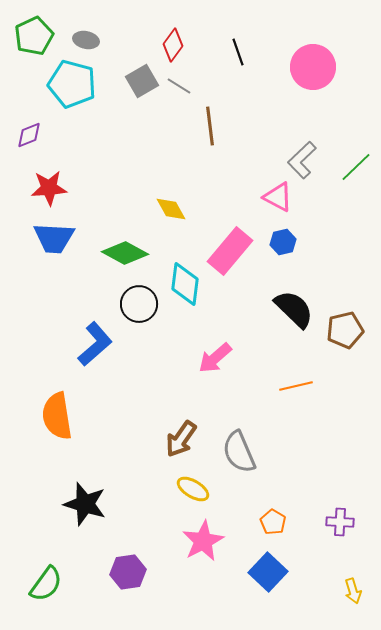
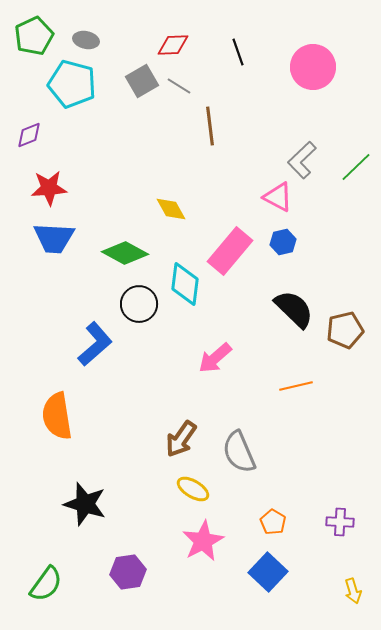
red diamond: rotated 52 degrees clockwise
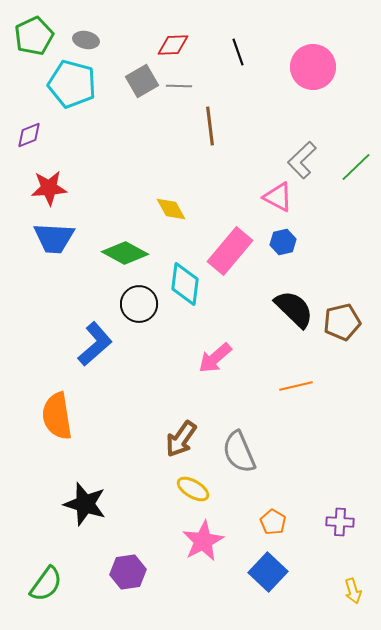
gray line: rotated 30 degrees counterclockwise
brown pentagon: moved 3 px left, 8 px up
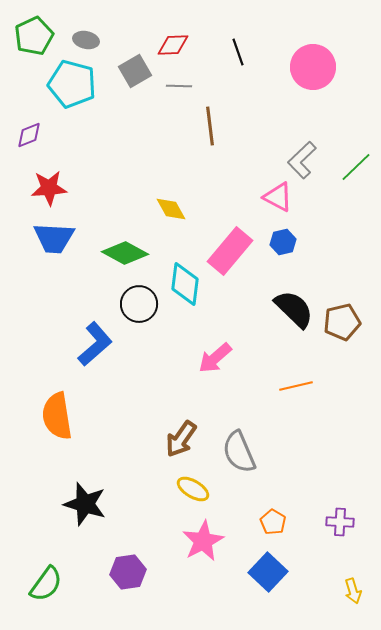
gray square: moved 7 px left, 10 px up
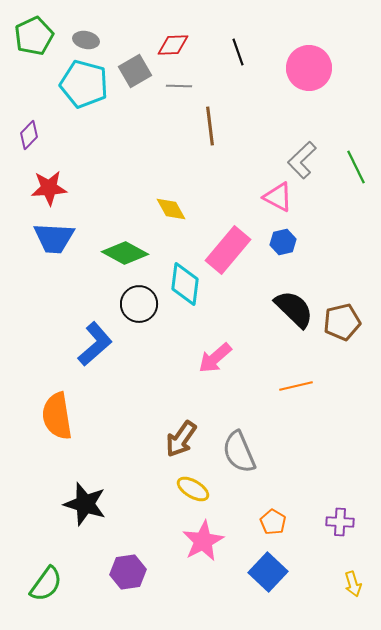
pink circle: moved 4 px left, 1 px down
cyan pentagon: moved 12 px right
purple diamond: rotated 24 degrees counterclockwise
green line: rotated 72 degrees counterclockwise
pink rectangle: moved 2 px left, 1 px up
yellow arrow: moved 7 px up
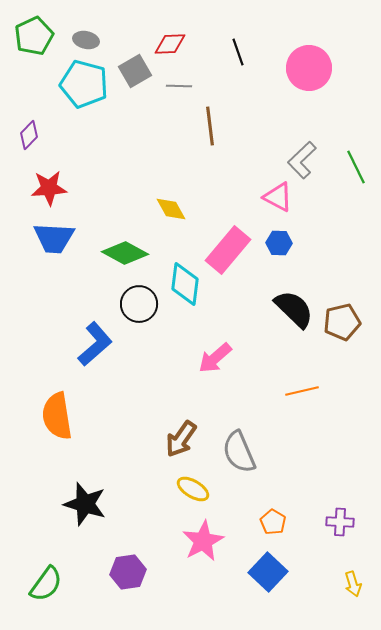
red diamond: moved 3 px left, 1 px up
blue hexagon: moved 4 px left, 1 px down; rotated 15 degrees clockwise
orange line: moved 6 px right, 5 px down
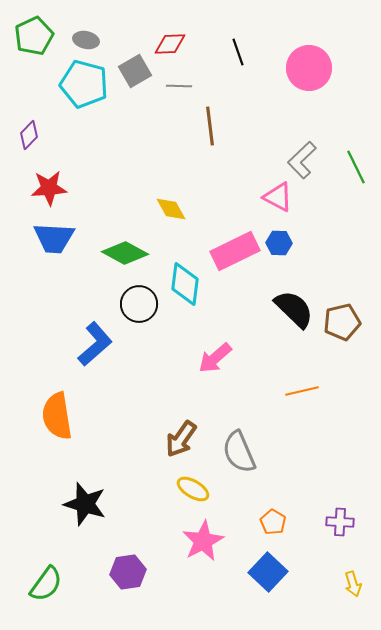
pink rectangle: moved 7 px right, 1 px down; rotated 24 degrees clockwise
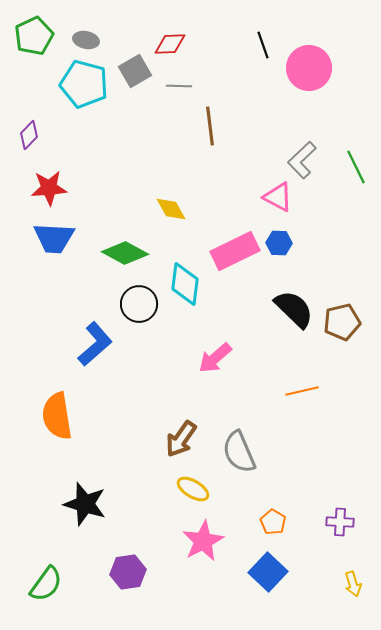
black line: moved 25 px right, 7 px up
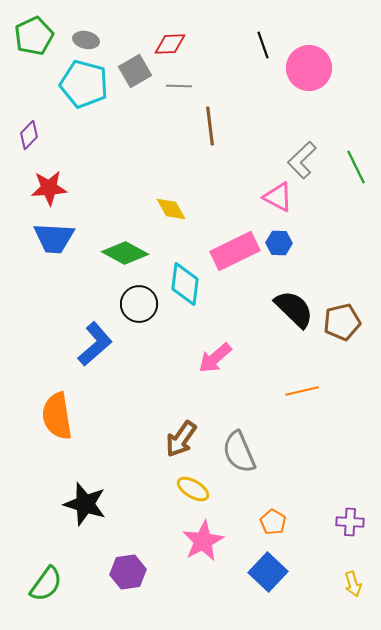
purple cross: moved 10 px right
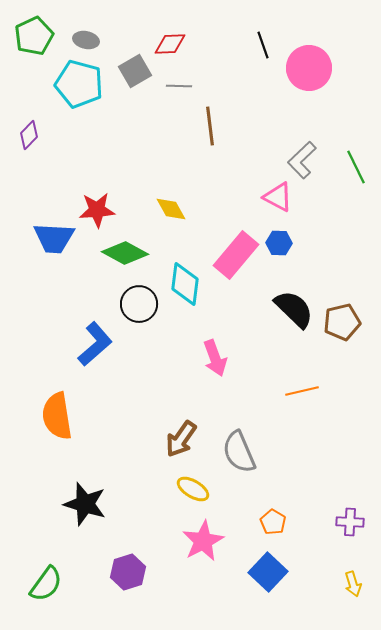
cyan pentagon: moved 5 px left
red star: moved 48 px right, 22 px down
pink rectangle: moved 1 px right, 4 px down; rotated 24 degrees counterclockwise
pink arrow: rotated 69 degrees counterclockwise
purple hexagon: rotated 8 degrees counterclockwise
